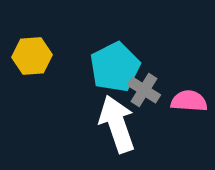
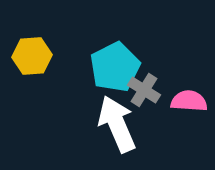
white arrow: rotated 4 degrees counterclockwise
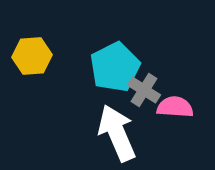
pink semicircle: moved 14 px left, 6 px down
white arrow: moved 9 px down
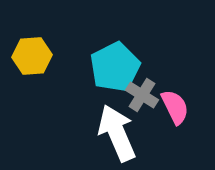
gray cross: moved 2 px left, 5 px down
pink semicircle: rotated 60 degrees clockwise
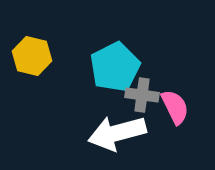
yellow hexagon: rotated 18 degrees clockwise
gray cross: rotated 24 degrees counterclockwise
white arrow: rotated 82 degrees counterclockwise
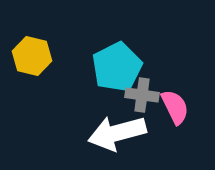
cyan pentagon: moved 2 px right
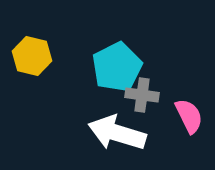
pink semicircle: moved 14 px right, 9 px down
white arrow: rotated 32 degrees clockwise
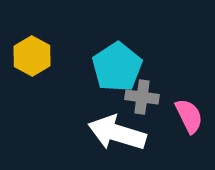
yellow hexagon: rotated 15 degrees clockwise
cyan pentagon: rotated 6 degrees counterclockwise
gray cross: moved 2 px down
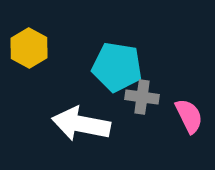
yellow hexagon: moved 3 px left, 8 px up
cyan pentagon: rotated 30 degrees counterclockwise
white arrow: moved 36 px left, 9 px up; rotated 6 degrees counterclockwise
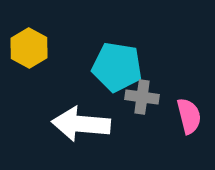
pink semicircle: rotated 12 degrees clockwise
white arrow: rotated 6 degrees counterclockwise
